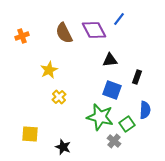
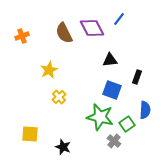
purple diamond: moved 2 px left, 2 px up
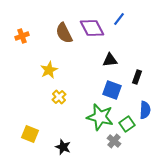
yellow square: rotated 18 degrees clockwise
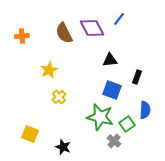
orange cross: rotated 16 degrees clockwise
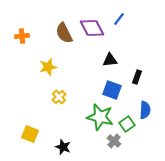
yellow star: moved 1 px left, 3 px up; rotated 12 degrees clockwise
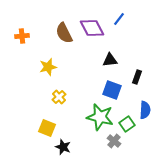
yellow square: moved 17 px right, 6 px up
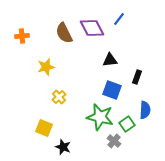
yellow star: moved 2 px left
yellow square: moved 3 px left
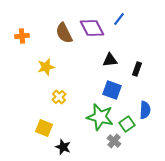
black rectangle: moved 8 px up
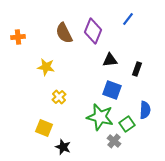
blue line: moved 9 px right
purple diamond: moved 1 px right, 3 px down; rotated 50 degrees clockwise
orange cross: moved 4 px left, 1 px down
yellow star: rotated 24 degrees clockwise
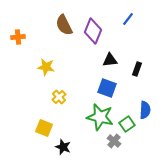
brown semicircle: moved 8 px up
blue square: moved 5 px left, 2 px up
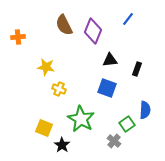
yellow cross: moved 8 px up; rotated 24 degrees counterclockwise
green star: moved 19 px left, 2 px down; rotated 16 degrees clockwise
black star: moved 1 px left, 2 px up; rotated 14 degrees clockwise
